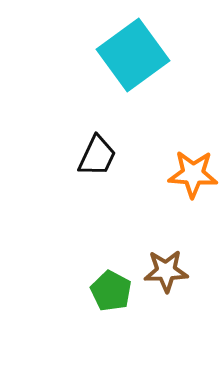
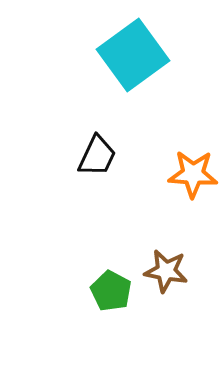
brown star: rotated 12 degrees clockwise
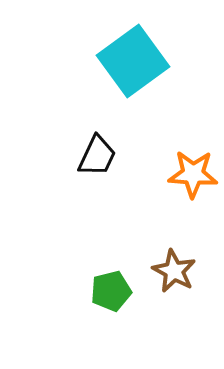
cyan square: moved 6 px down
brown star: moved 8 px right; rotated 18 degrees clockwise
green pentagon: rotated 30 degrees clockwise
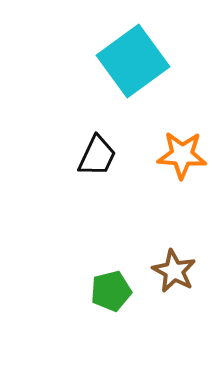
orange star: moved 11 px left, 19 px up
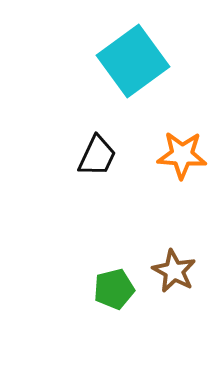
green pentagon: moved 3 px right, 2 px up
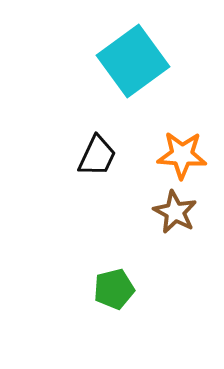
brown star: moved 1 px right, 59 px up
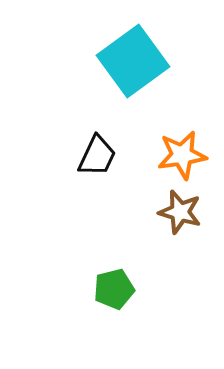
orange star: rotated 12 degrees counterclockwise
brown star: moved 5 px right; rotated 12 degrees counterclockwise
